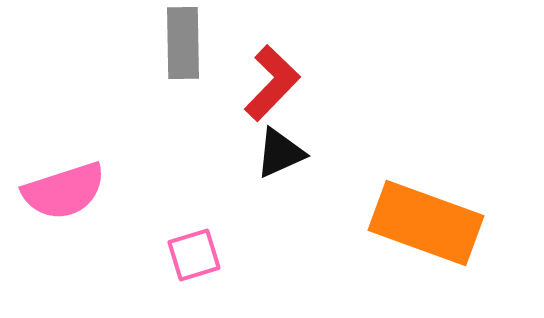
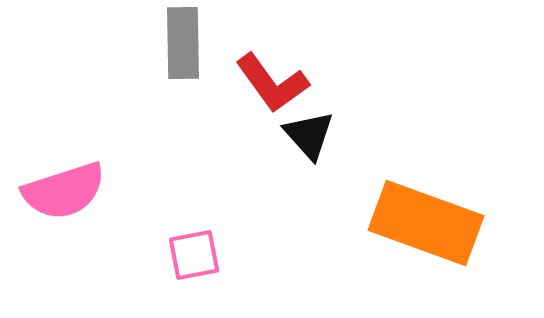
red L-shape: rotated 100 degrees clockwise
black triangle: moved 29 px right, 18 px up; rotated 48 degrees counterclockwise
pink square: rotated 6 degrees clockwise
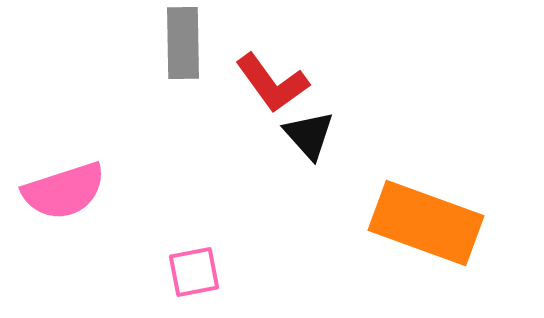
pink square: moved 17 px down
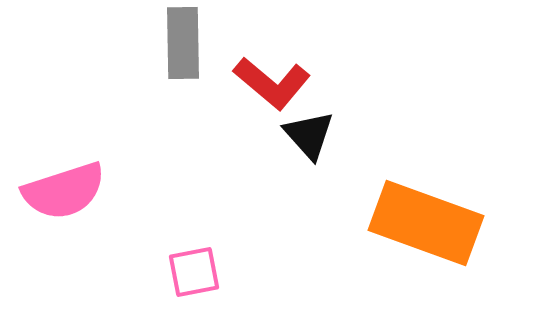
red L-shape: rotated 14 degrees counterclockwise
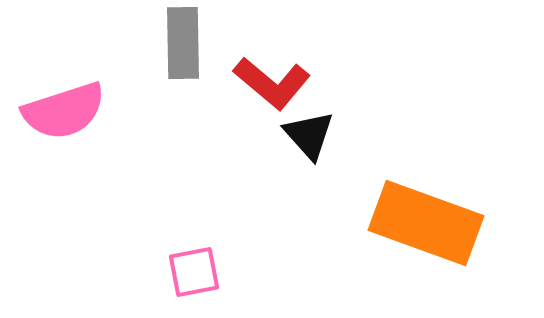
pink semicircle: moved 80 px up
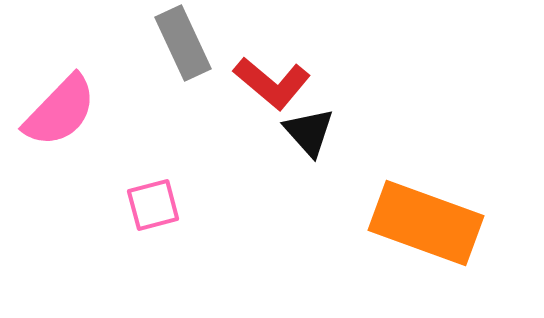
gray rectangle: rotated 24 degrees counterclockwise
pink semicircle: moved 4 px left; rotated 28 degrees counterclockwise
black triangle: moved 3 px up
pink square: moved 41 px left, 67 px up; rotated 4 degrees counterclockwise
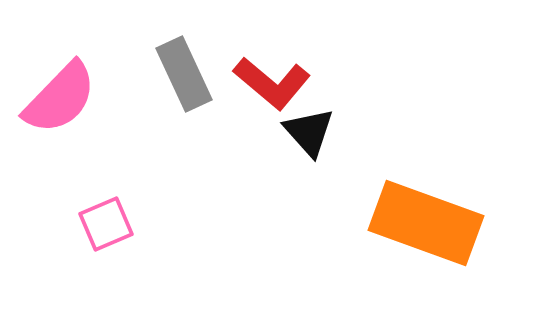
gray rectangle: moved 1 px right, 31 px down
pink semicircle: moved 13 px up
pink square: moved 47 px left, 19 px down; rotated 8 degrees counterclockwise
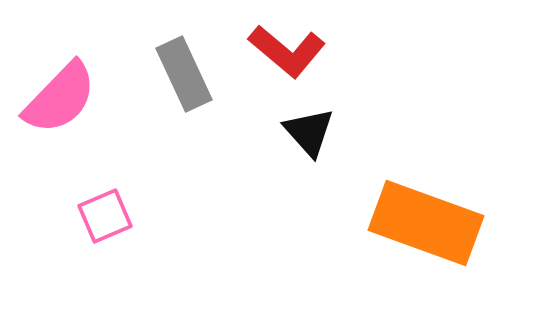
red L-shape: moved 15 px right, 32 px up
pink square: moved 1 px left, 8 px up
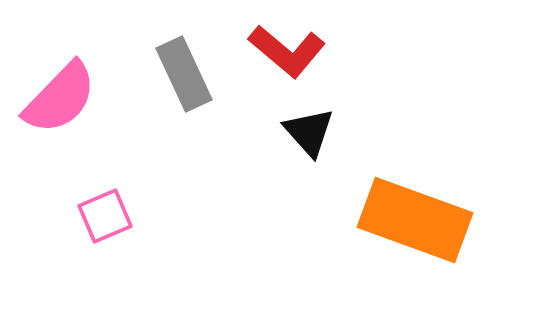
orange rectangle: moved 11 px left, 3 px up
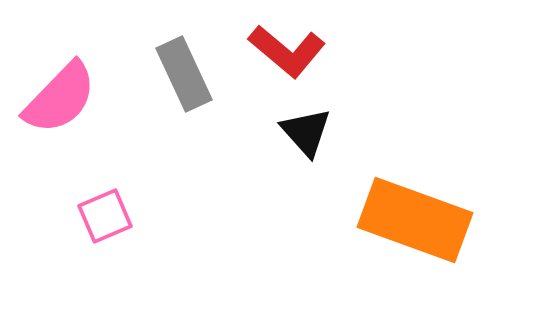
black triangle: moved 3 px left
